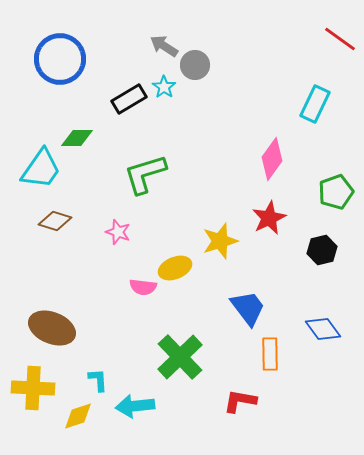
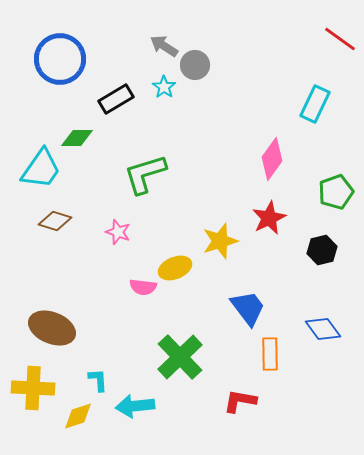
black rectangle: moved 13 px left
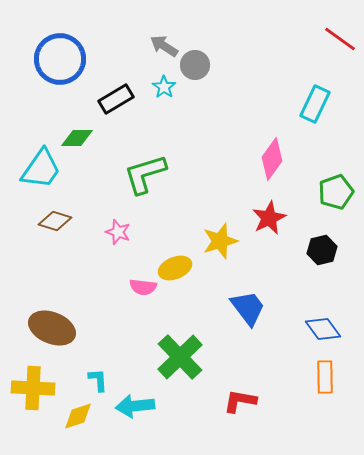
orange rectangle: moved 55 px right, 23 px down
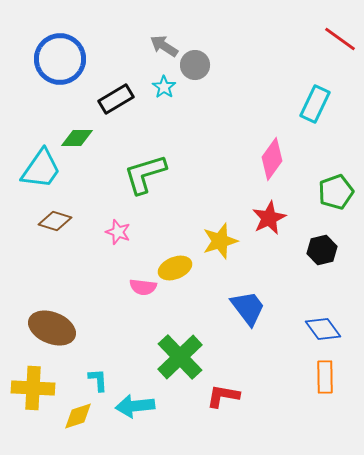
red L-shape: moved 17 px left, 5 px up
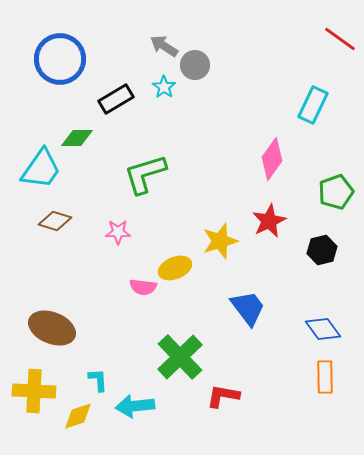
cyan rectangle: moved 2 px left, 1 px down
red star: moved 3 px down
pink star: rotated 20 degrees counterclockwise
yellow cross: moved 1 px right, 3 px down
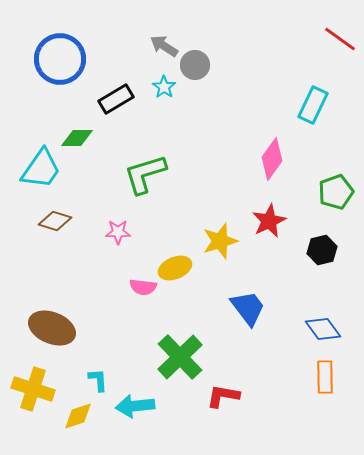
yellow cross: moved 1 px left, 2 px up; rotated 15 degrees clockwise
